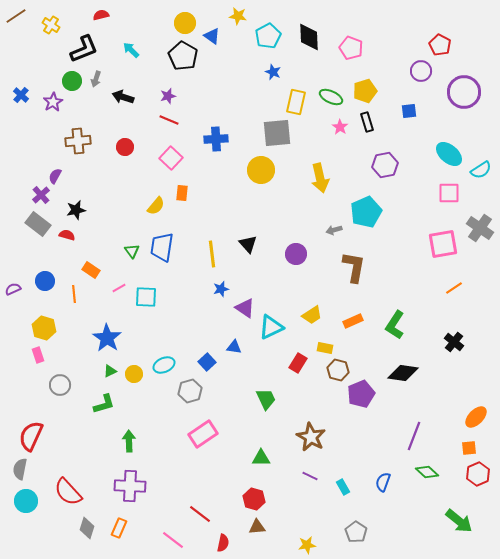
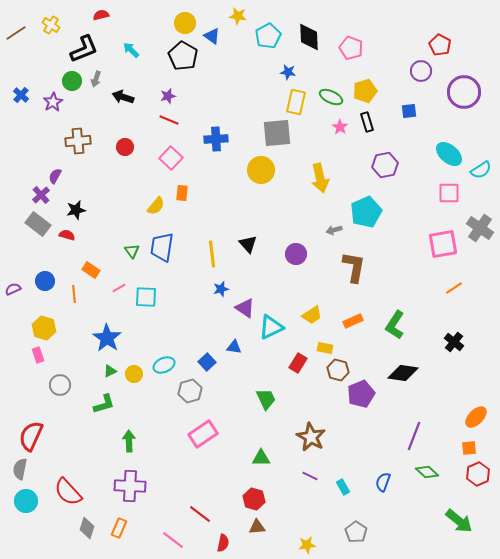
brown line at (16, 16): moved 17 px down
blue star at (273, 72): moved 15 px right; rotated 14 degrees counterclockwise
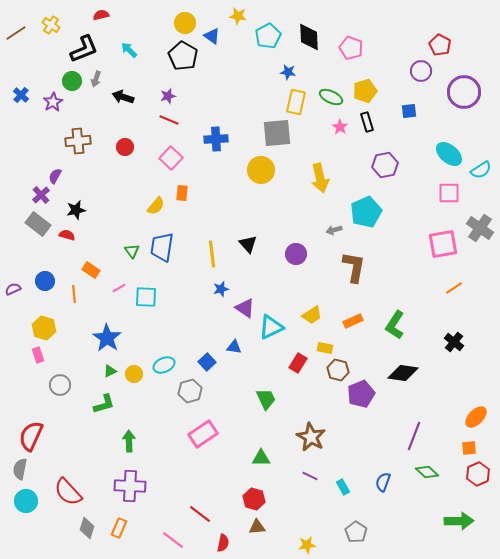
cyan arrow at (131, 50): moved 2 px left
green arrow at (459, 521): rotated 40 degrees counterclockwise
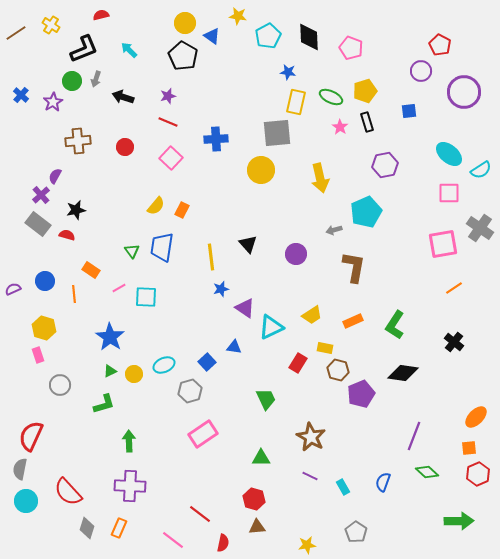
red line at (169, 120): moved 1 px left, 2 px down
orange rectangle at (182, 193): moved 17 px down; rotated 21 degrees clockwise
yellow line at (212, 254): moved 1 px left, 3 px down
blue star at (107, 338): moved 3 px right, 1 px up
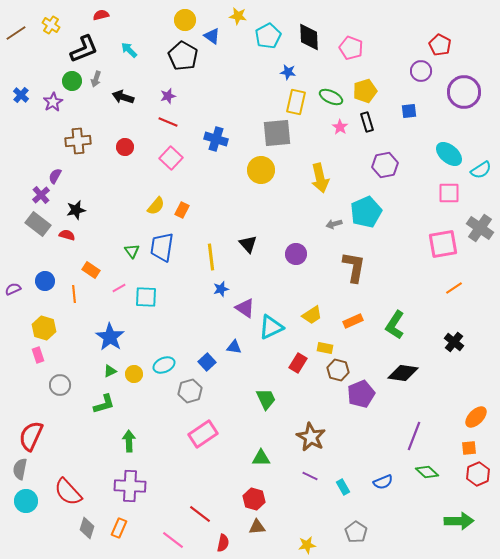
yellow circle at (185, 23): moved 3 px up
blue cross at (216, 139): rotated 20 degrees clockwise
gray arrow at (334, 230): moved 6 px up
blue semicircle at (383, 482): rotated 132 degrees counterclockwise
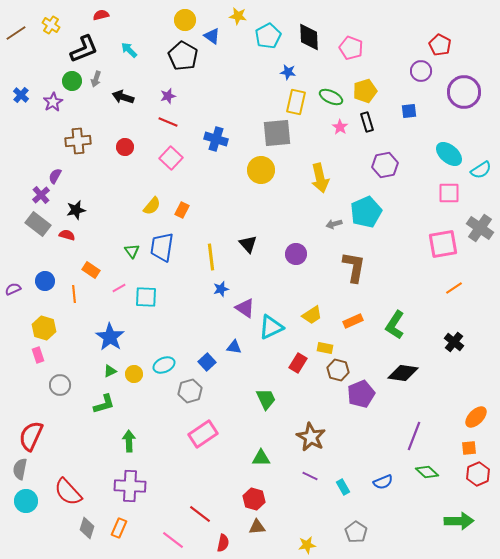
yellow semicircle at (156, 206): moved 4 px left
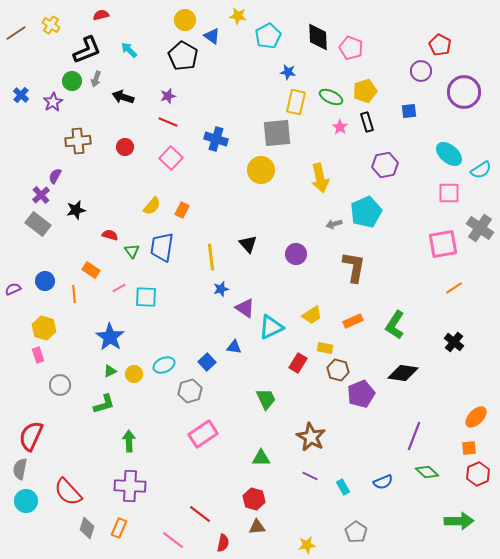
black diamond at (309, 37): moved 9 px right
black L-shape at (84, 49): moved 3 px right, 1 px down
red semicircle at (67, 235): moved 43 px right
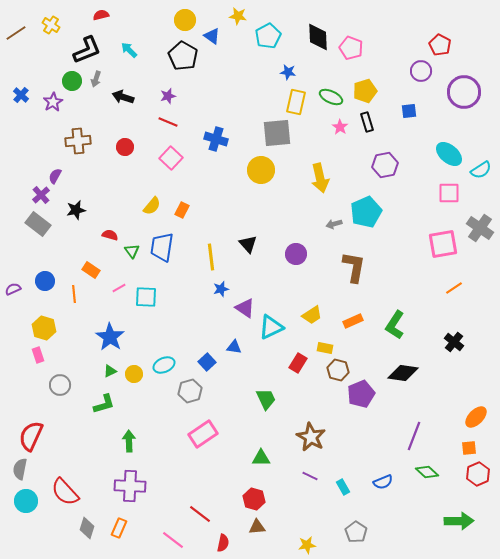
red semicircle at (68, 492): moved 3 px left
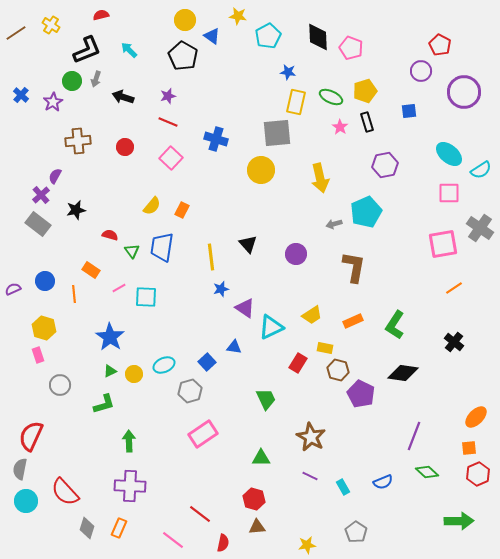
purple pentagon at (361, 394): rotated 24 degrees counterclockwise
